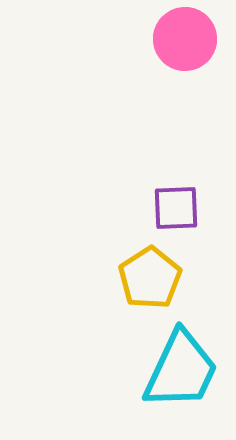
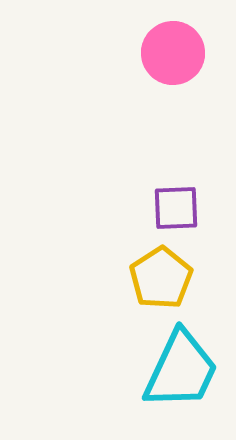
pink circle: moved 12 px left, 14 px down
yellow pentagon: moved 11 px right
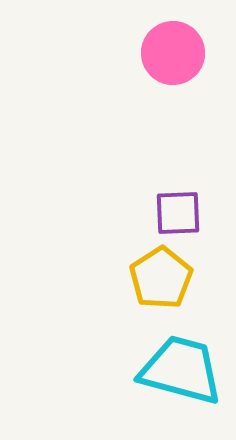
purple square: moved 2 px right, 5 px down
cyan trapezoid: rotated 100 degrees counterclockwise
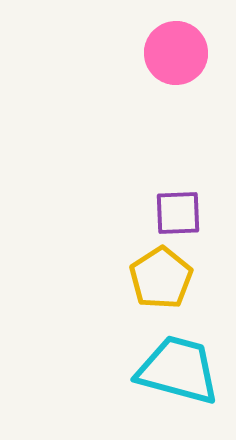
pink circle: moved 3 px right
cyan trapezoid: moved 3 px left
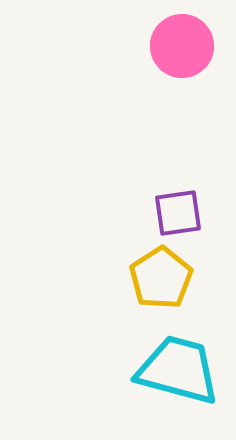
pink circle: moved 6 px right, 7 px up
purple square: rotated 6 degrees counterclockwise
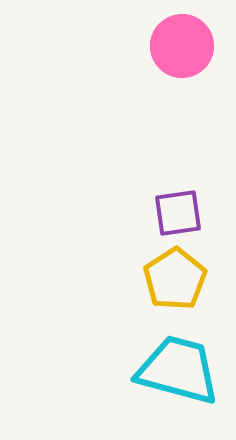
yellow pentagon: moved 14 px right, 1 px down
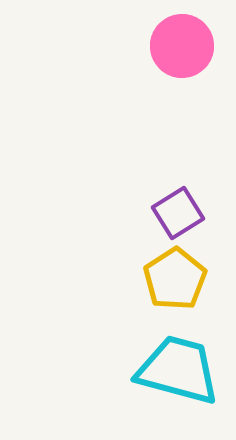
purple square: rotated 24 degrees counterclockwise
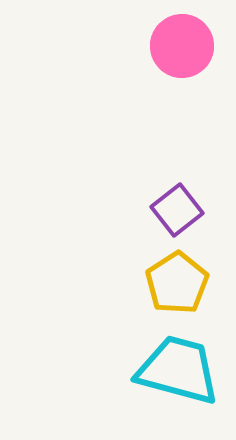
purple square: moved 1 px left, 3 px up; rotated 6 degrees counterclockwise
yellow pentagon: moved 2 px right, 4 px down
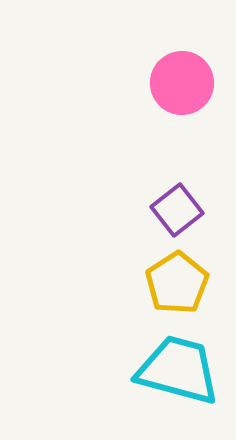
pink circle: moved 37 px down
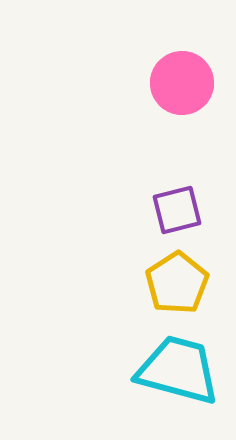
purple square: rotated 24 degrees clockwise
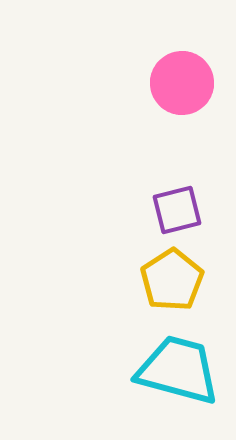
yellow pentagon: moved 5 px left, 3 px up
